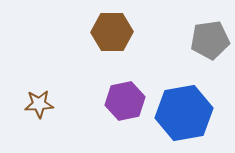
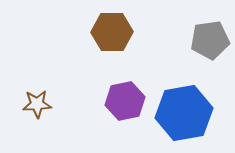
brown star: moved 2 px left
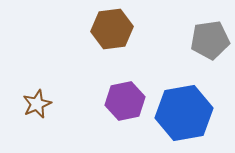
brown hexagon: moved 3 px up; rotated 6 degrees counterclockwise
brown star: rotated 20 degrees counterclockwise
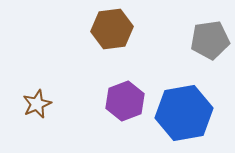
purple hexagon: rotated 9 degrees counterclockwise
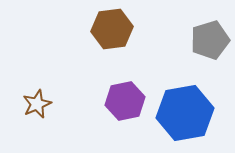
gray pentagon: rotated 9 degrees counterclockwise
purple hexagon: rotated 9 degrees clockwise
blue hexagon: moved 1 px right
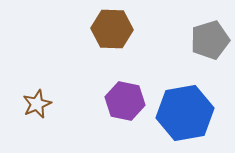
brown hexagon: rotated 9 degrees clockwise
purple hexagon: rotated 24 degrees clockwise
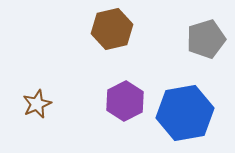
brown hexagon: rotated 15 degrees counterclockwise
gray pentagon: moved 4 px left, 1 px up
purple hexagon: rotated 21 degrees clockwise
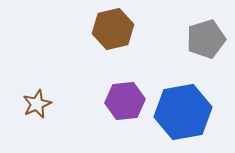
brown hexagon: moved 1 px right
purple hexagon: rotated 21 degrees clockwise
blue hexagon: moved 2 px left, 1 px up
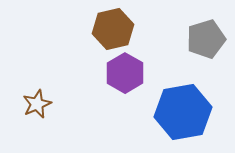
purple hexagon: moved 28 px up; rotated 24 degrees counterclockwise
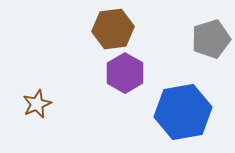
brown hexagon: rotated 6 degrees clockwise
gray pentagon: moved 5 px right
